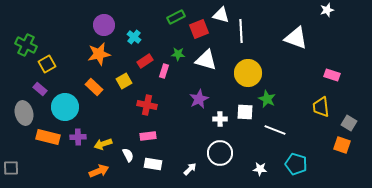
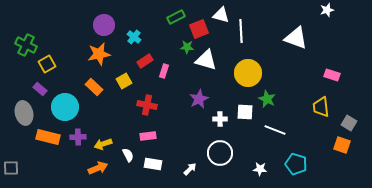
green star at (178, 54): moved 9 px right, 7 px up
orange arrow at (99, 171): moved 1 px left, 3 px up
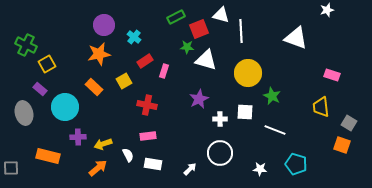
green star at (267, 99): moved 5 px right, 3 px up
orange rectangle at (48, 137): moved 19 px down
orange arrow at (98, 168): rotated 18 degrees counterclockwise
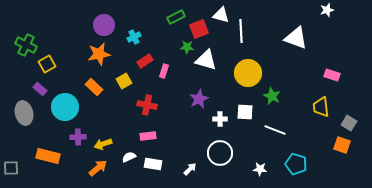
cyan cross at (134, 37): rotated 24 degrees clockwise
white semicircle at (128, 155): moved 1 px right, 2 px down; rotated 88 degrees counterclockwise
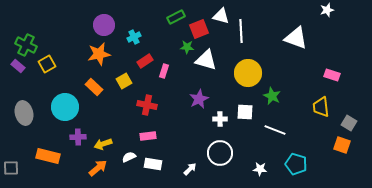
white triangle at (221, 15): moved 1 px down
purple rectangle at (40, 89): moved 22 px left, 23 px up
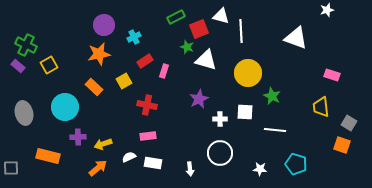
green star at (187, 47): rotated 16 degrees clockwise
yellow square at (47, 64): moved 2 px right, 1 px down
white line at (275, 130): rotated 15 degrees counterclockwise
white rectangle at (153, 164): moved 1 px up
white arrow at (190, 169): rotated 128 degrees clockwise
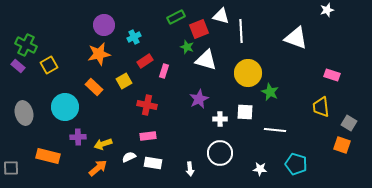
green star at (272, 96): moved 2 px left, 4 px up
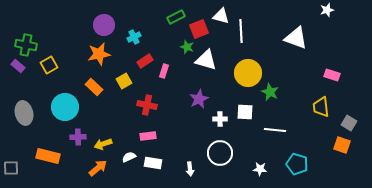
green cross at (26, 45): rotated 15 degrees counterclockwise
cyan pentagon at (296, 164): moved 1 px right
